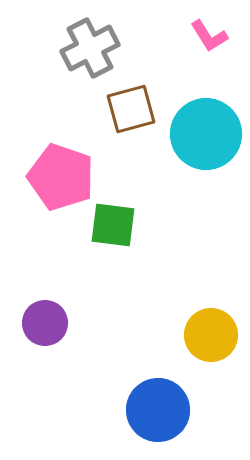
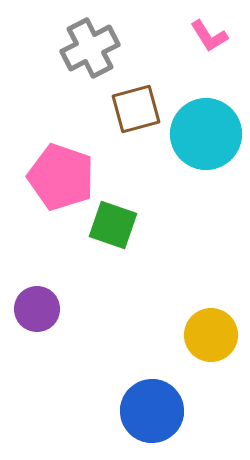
brown square: moved 5 px right
green square: rotated 12 degrees clockwise
purple circle: moved 8 px left, 14 px up
blue circle: moved 6 px left, 1 px down
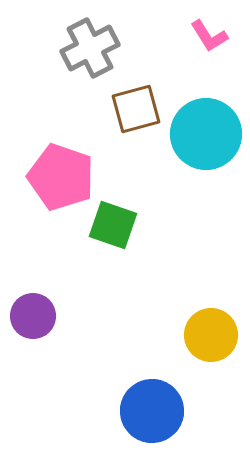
purple circle: moved 4 px left, 7 px down
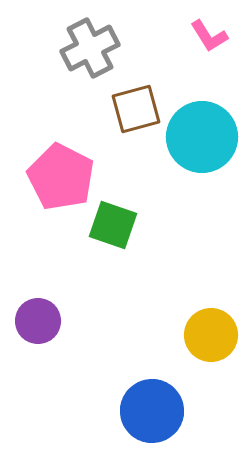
cyan circle: moved 4 px left, 3 px down
pink pentagon: rotated 8 degrees clockwise
purple circle: moved 5 px right, 5 px down
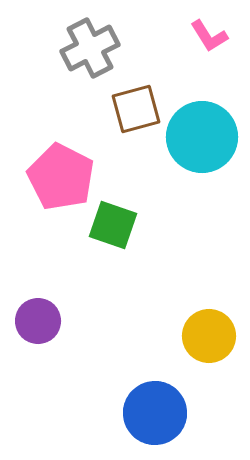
yellow circle: moved 2 px left, 1 px down
blue circle: moved 3 px right, 2 px down
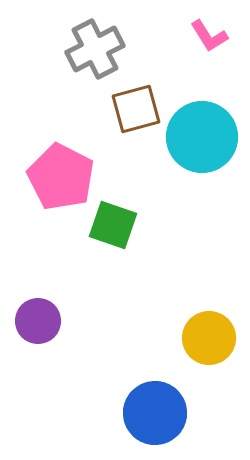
gray cross: moved 5 px right, 1 px down
yellow circle: moved 2 px down
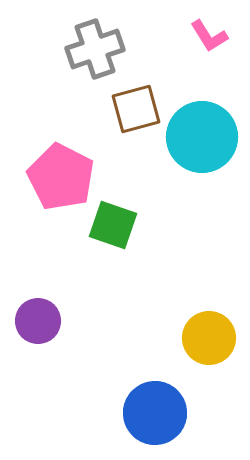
gray cross: rotated 8 degrees clockwise
